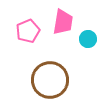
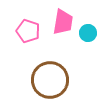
pink pentagon: rotated 30 degrees counterclockwise
cyan circle: moved 6 px up
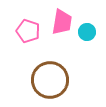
pink trapezoid: moved 1 px left
cyan circle: moved 1 px left, 1 px up
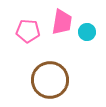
pink pentagon: rotated 15 degrees counterclockwise
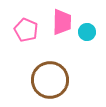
pink trapezoid: rotated 8 degrees counterclockwise
pink pentagon: moved 2 px left, 1 px up; rotated 20 degrees clockwise
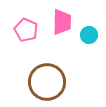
cyan circle: moved 2 px right, 3 px down
brown circle: moved 3 px left, 2 px down
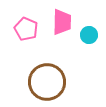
pink pentagon: moved 1 px up
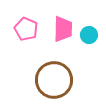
pink trapezoid: moved 1 px right, 7 px down
brown circle: moved 7 px right, 2 px up
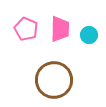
pink trapezoid: moved 3 px left
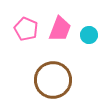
pink trapezoid: rotated 20 degrees clockwise
brown circle: moved 1 px left
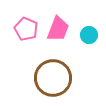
pink trapezoid: moved 2 px left
brown circle: moved 2 px up
